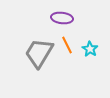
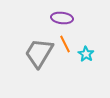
orange line: moved 2 px left, 1 px up
cyan star: moved 4 px left, 5 px down
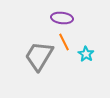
orange line: moved 1 px left, 2 px up
gray trapezoid: moved 3 px down
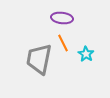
orange line: moved 1 px left, 1 px down
gray trapezoid: moved 3 px down; rotated 20 degrees counterclockwise
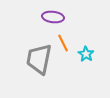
purple ellipse: moved 9 px left, 1 px up
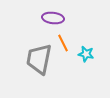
purple ellipse: moved 1 px down
cyan star: rotated 21 degrees counterclockwise
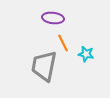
gray trapezoid: moved 5 px right, 7 px down
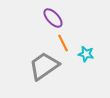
purple ellipse: rotated 40 degrees clockwise
gray trapezoid: rotated 44 degrees clockwise
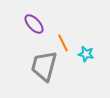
purple ellipse: moved 19 px left, 6 px down
gray trapezoid: rotated 40 degrees counterclockwise
